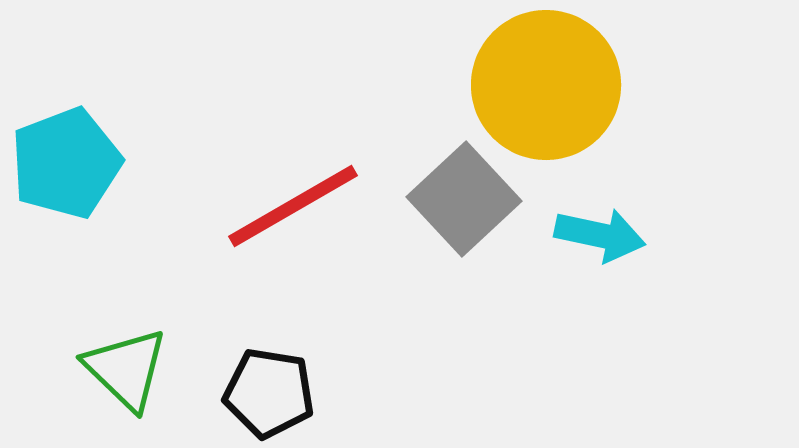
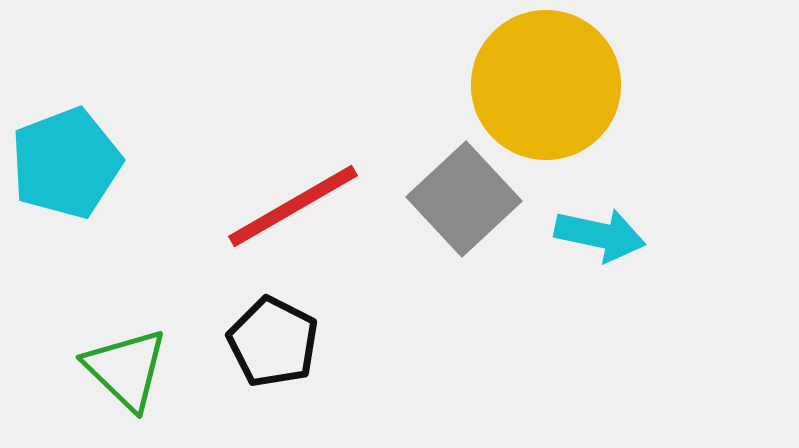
black pentagon: moved 4 px right, 51 px up; rotated 18 degrees clockwise
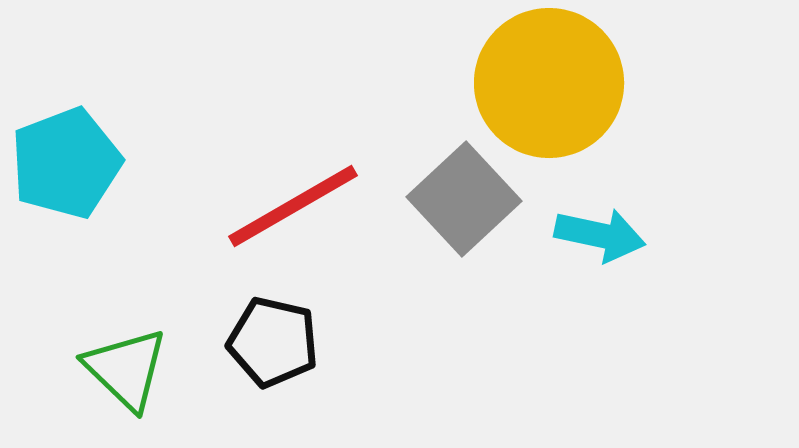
yellow circle: moved 3 px right, 2 px up
black pentagon: rotated 14 degrees counterclockwise
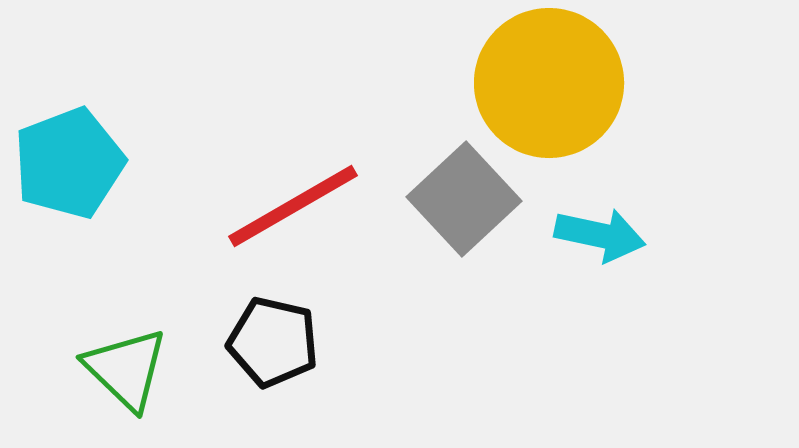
cyan pentagon: moved 3 px right
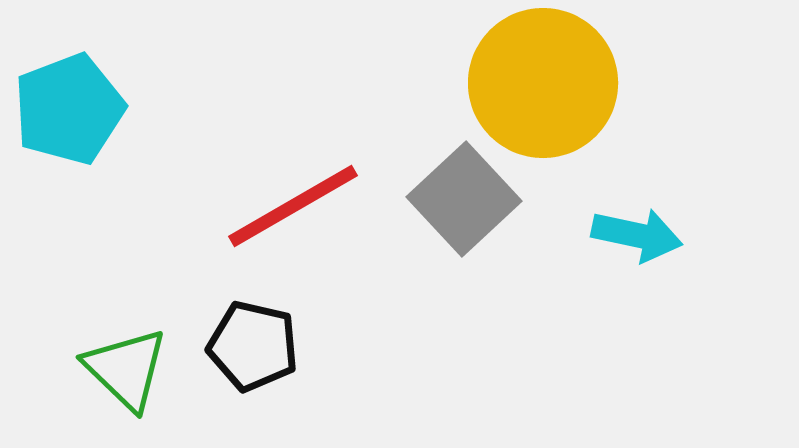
yellow circle: moved 6 px left
cyan pentagon: moved 54 px up
cyan arrow: moved 37 px right
black pentagon: moved 20 px left, 4 px down
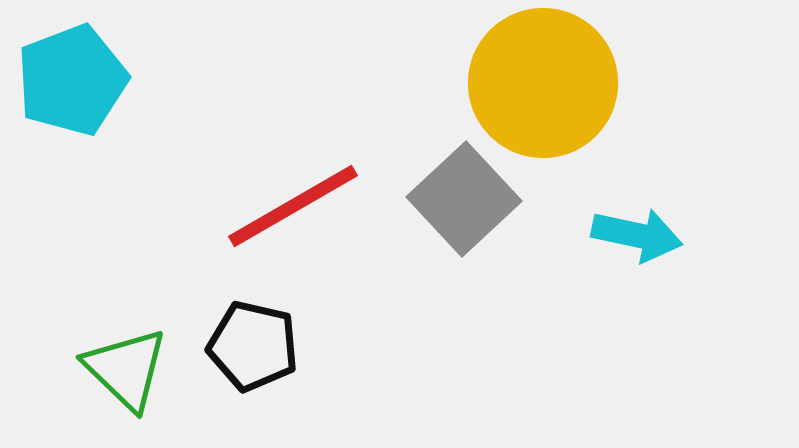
cyan pentagon: moved 3 px right, 29 px up
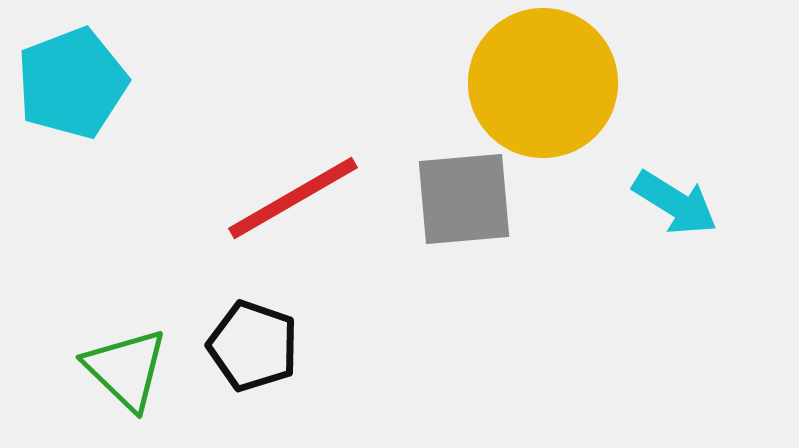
cyan pentagon: moved 3 px down
gray square: rotated 38 degrees clockwise
red line: moved 8 px up
cyan arrow: moved 38 px right, 32 px up; rotated 20 degrees clockwise
black pentagon: rotated 6 degrees clockwise
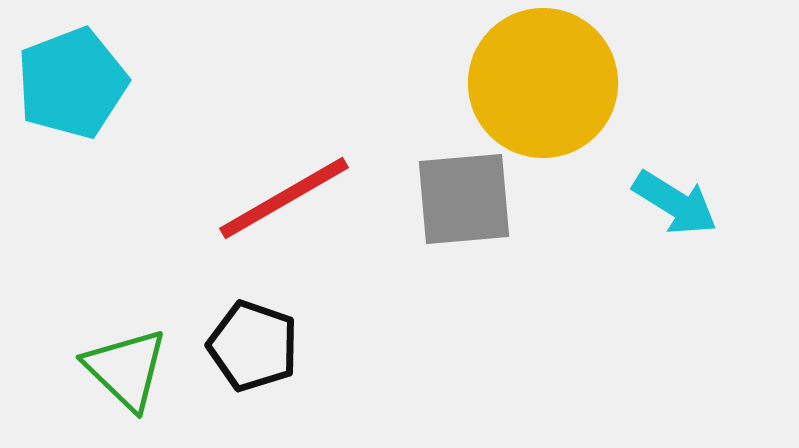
red line: moved 9 px left
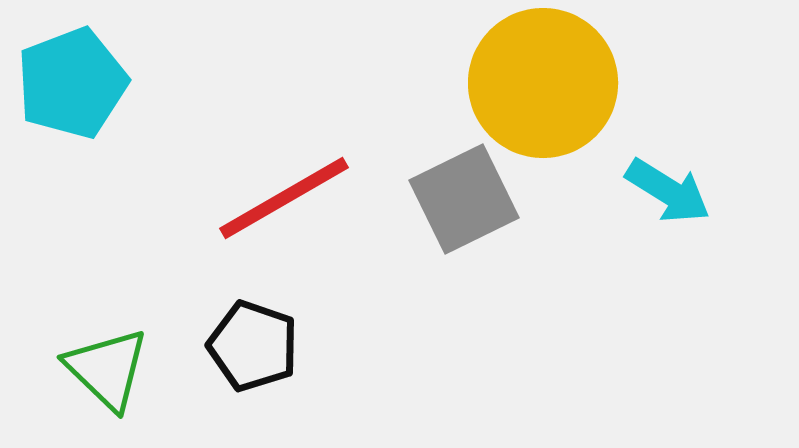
gray square: rotated 21 degrees counterclockwise
cyan arrow: moved 7 px left, 12 px up
green triangle: moved 19 px left
